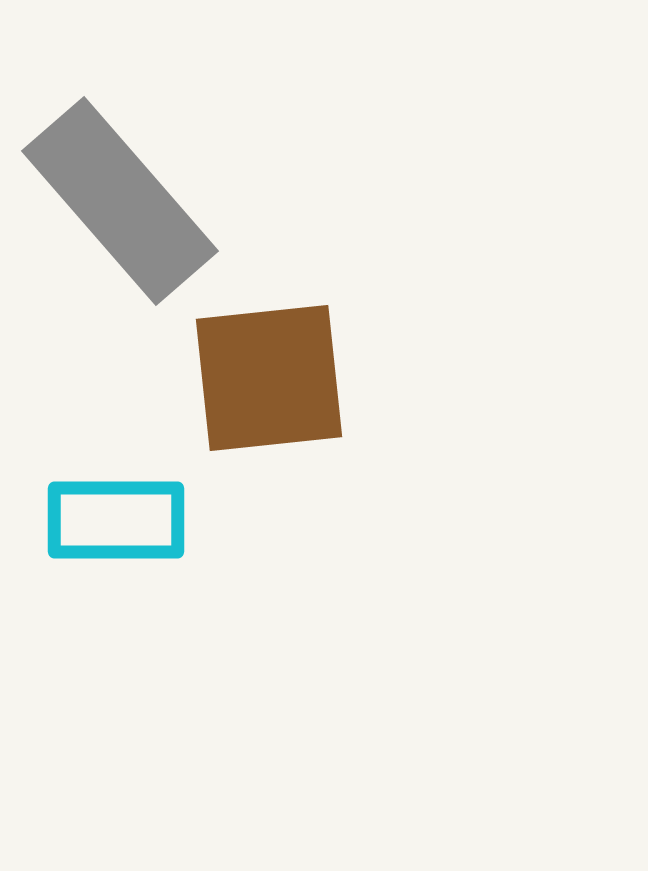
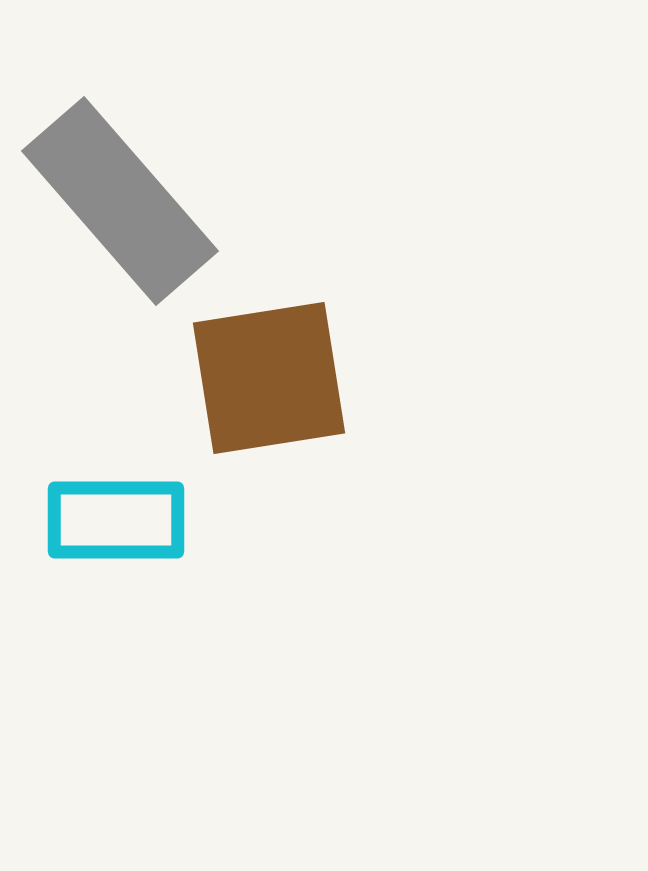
brown square: rotated 3 degrees counterclockwise
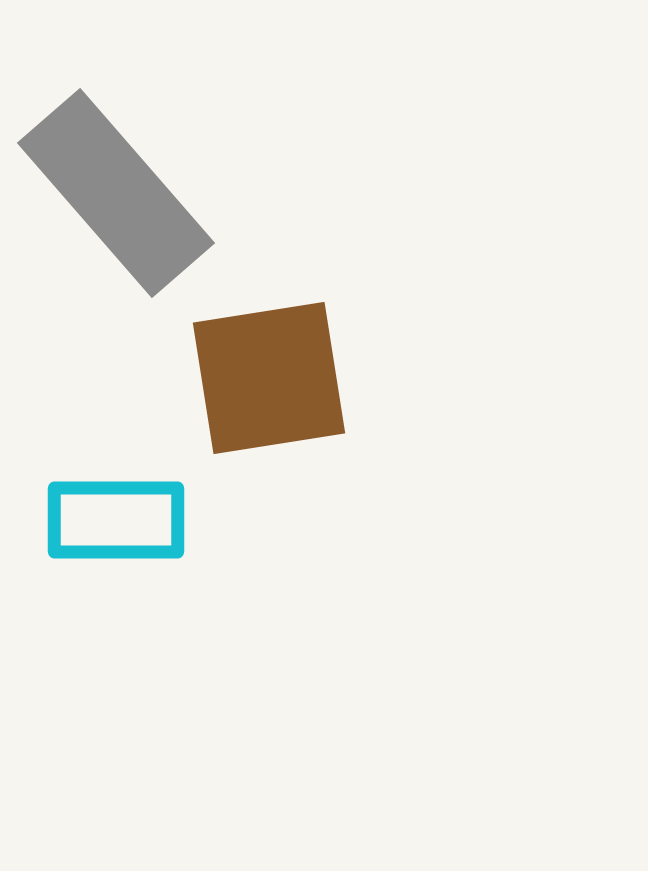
gray rectangle: moved 4 px left, 8 px up
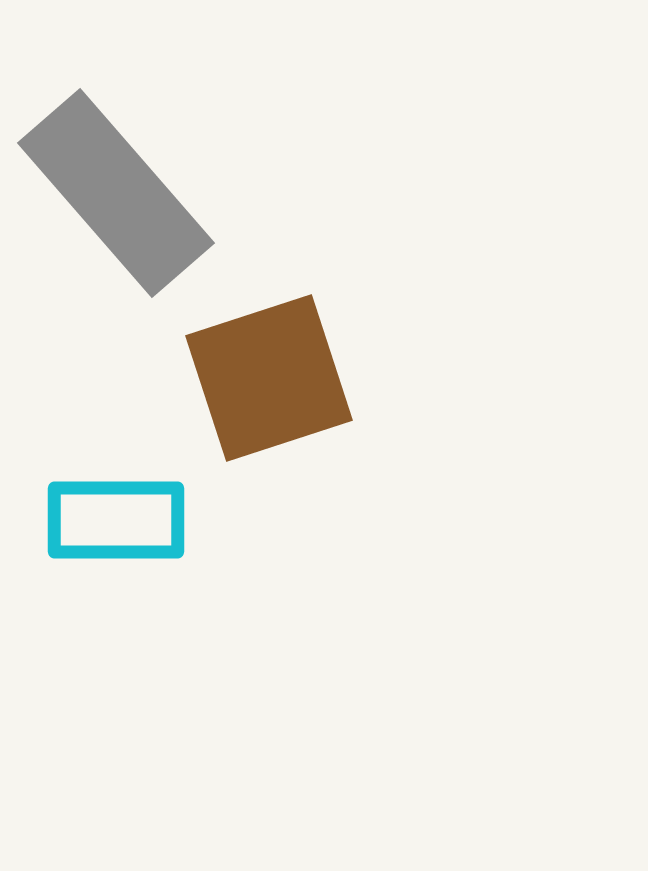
brown square: rotated 9 degrees counterclockwise
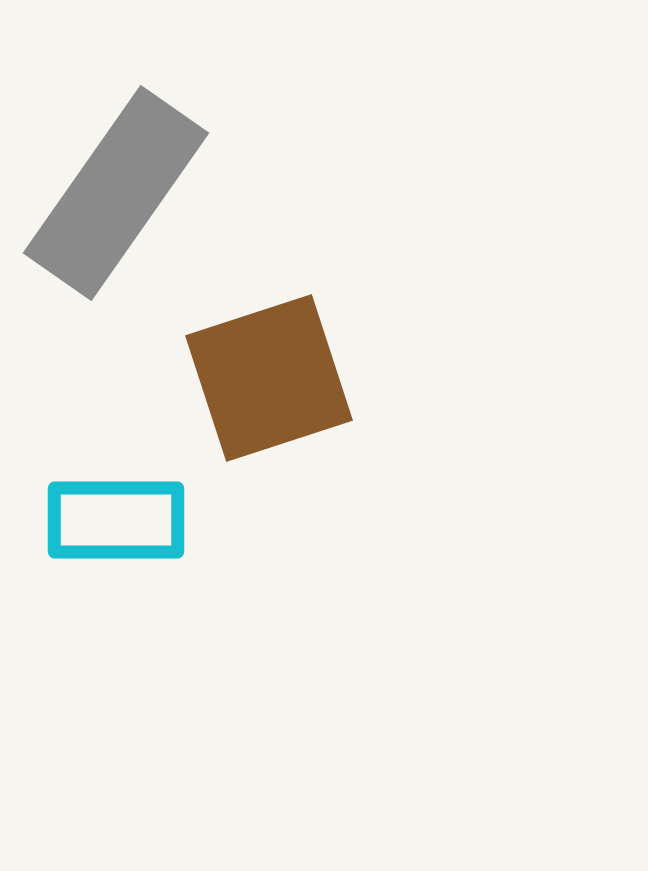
gray rectangle: rotated 76 degrees clockwise
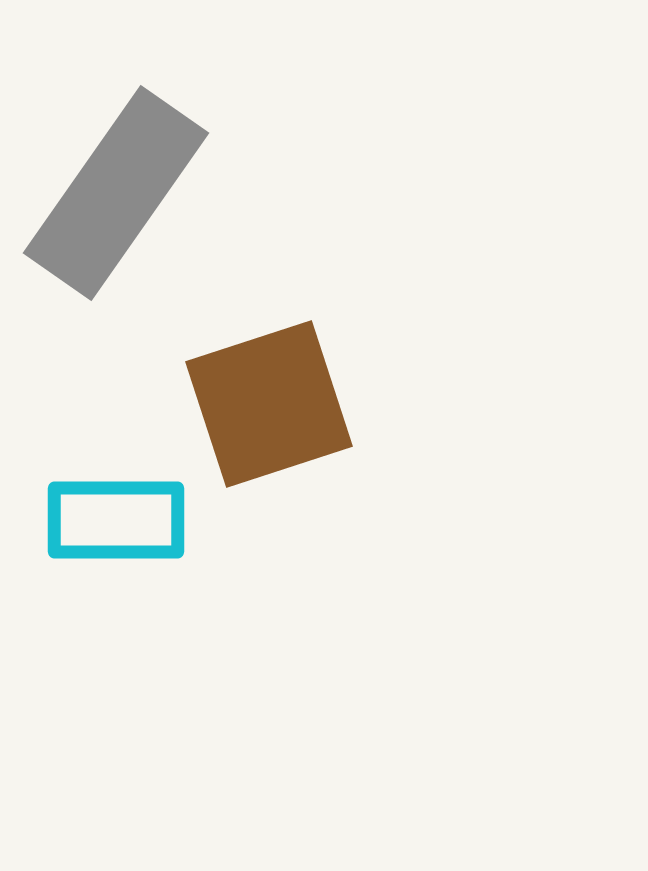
brown square: moved 26 px down
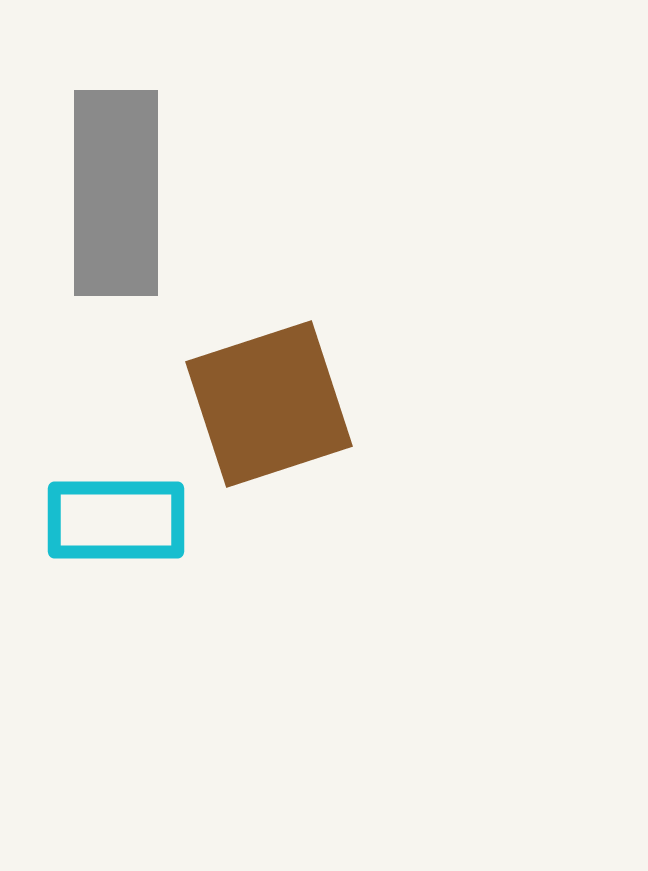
gray rectangle: rotated 35 degrees counterclockwise
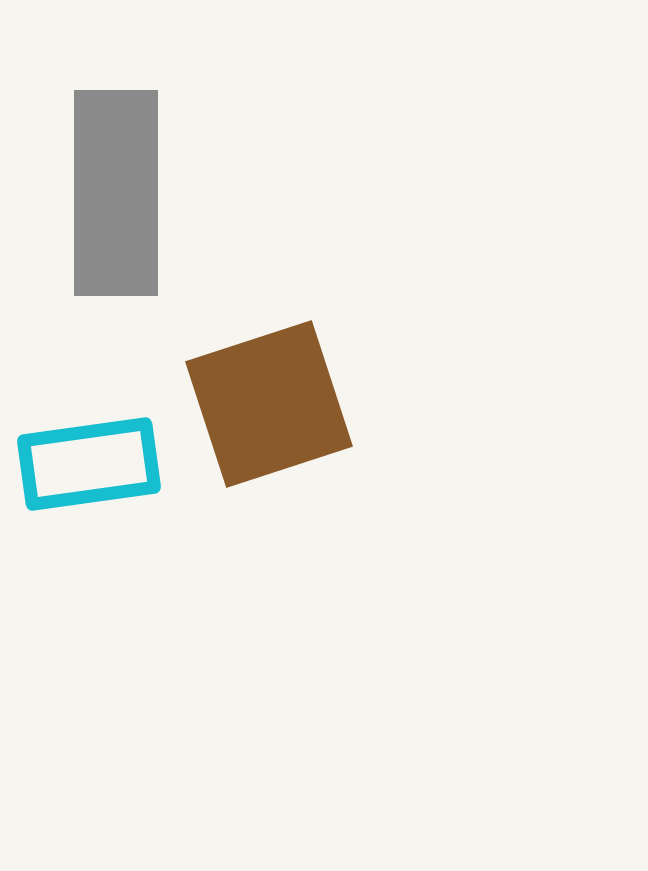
cyan rectangle: moved 27 px left, 56 px up; rotated 8 degrees counterclockwise
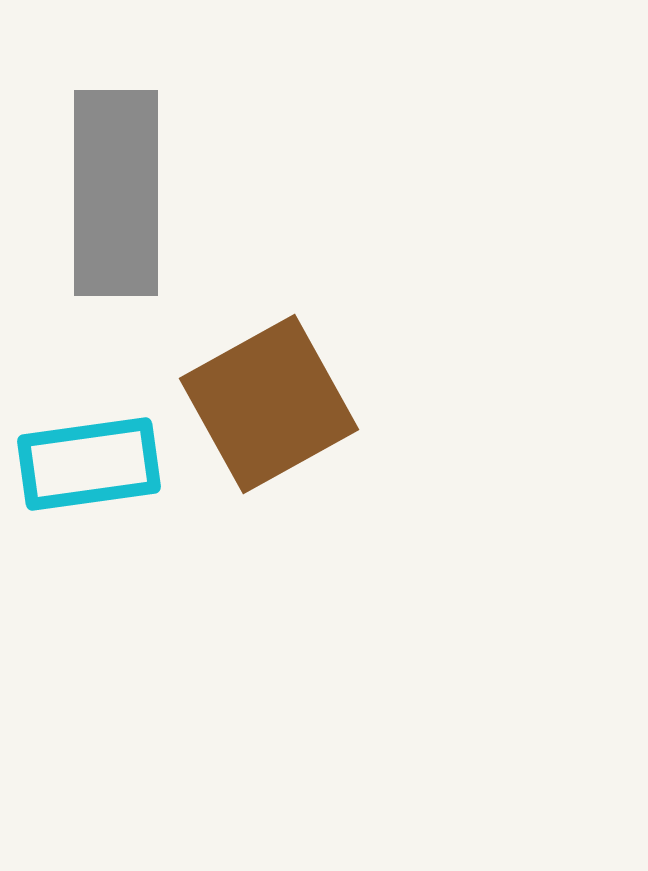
brown square: rotated 11 degrees counterclockwise
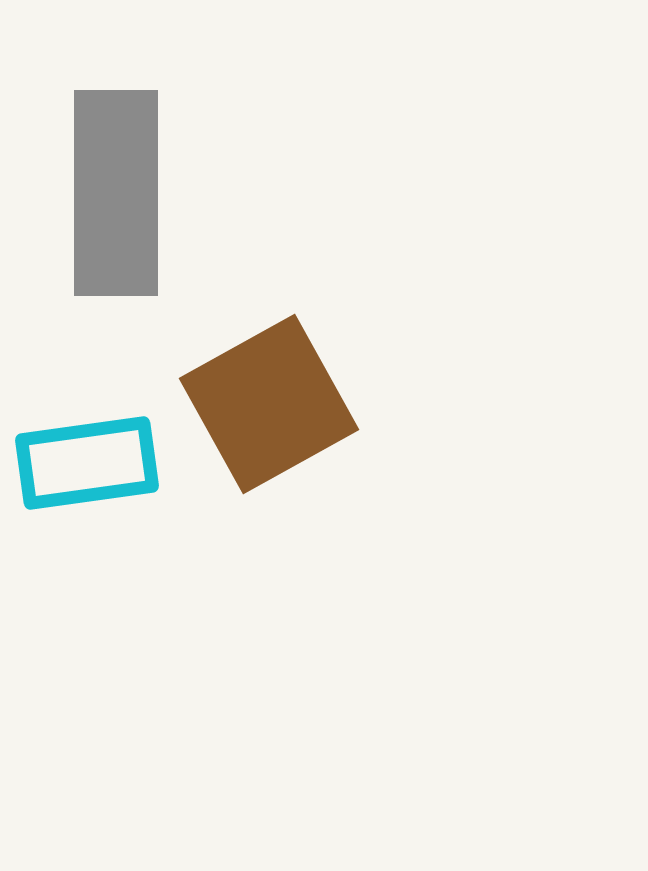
cyan rectangle: moved 2 px left, 1 px up
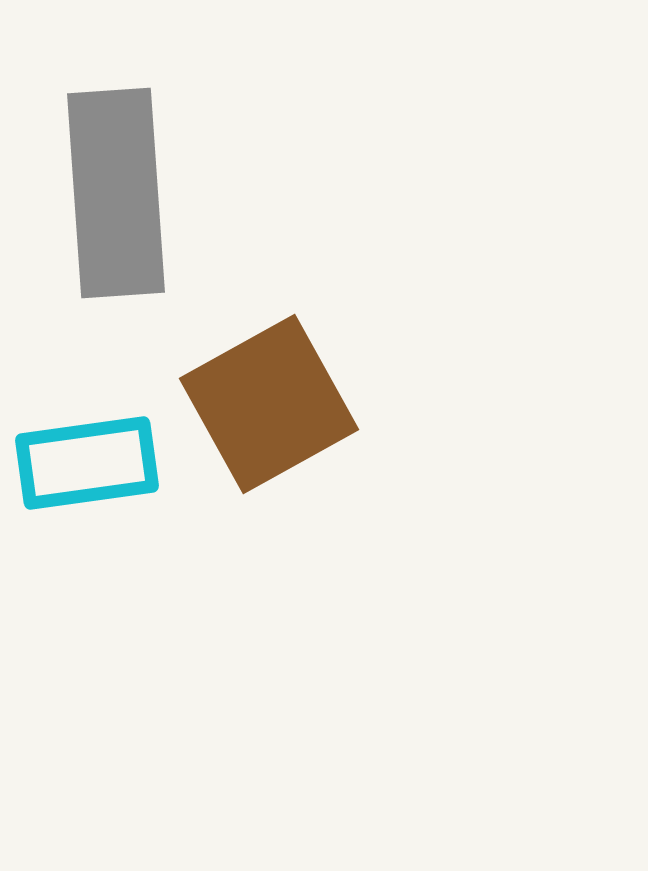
gray rectangle: rotated 4 degrees counterclockwise
